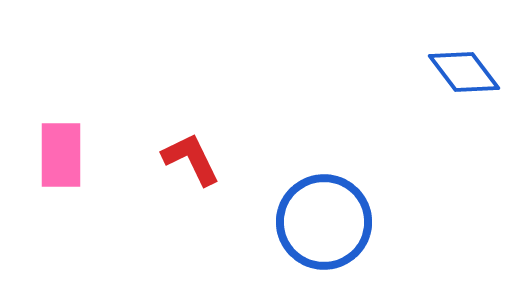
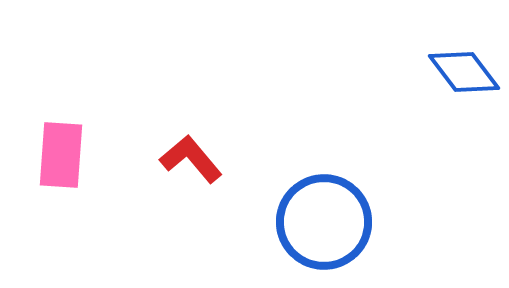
pink rectangle: rotated 4 degrees clockwise
red L-shape: rotated 14 degrees counterclockwise
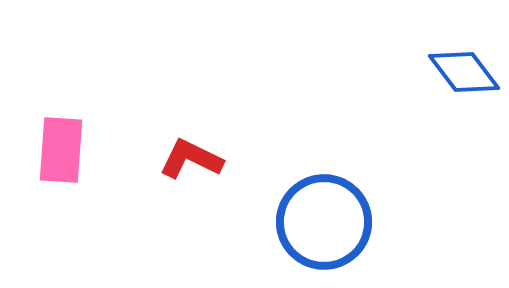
pink rectangle: moved 5 px up
red L-shape: rotated 24 degrees counterclockwise
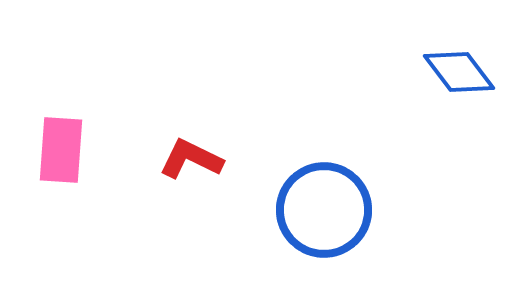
blue diamond: moved 5 px left
blue circle: moved 12 px up
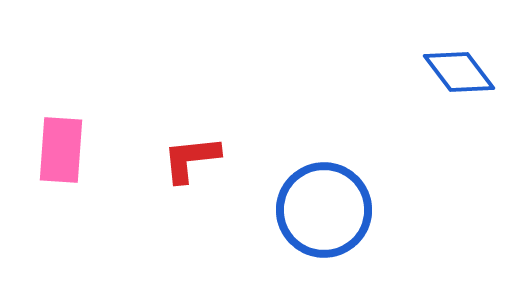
red L-shape: rotated 32 degrees counterclockwise
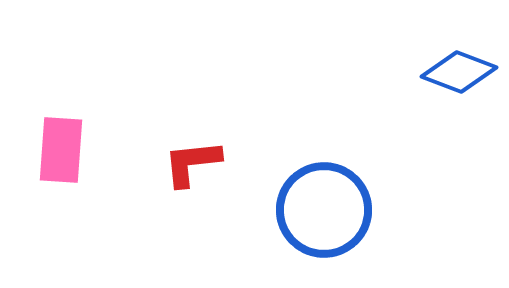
blue diamond: rotated 32 degrees counterclockwise
red L-shape: moved 1 px right, 4 px down
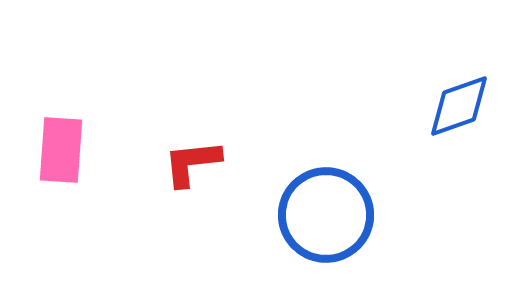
blue diamond: moved 34 px down; rotated 40 degrees counterclockwise
blue circle: moved 2 px right, 5 px down
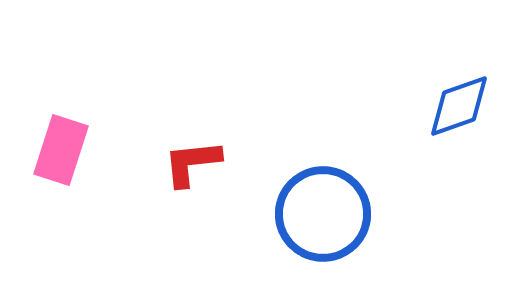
pink rectangle: rotated 14 degrees clockwise
blue circle: moved 3 px left, 1 px up
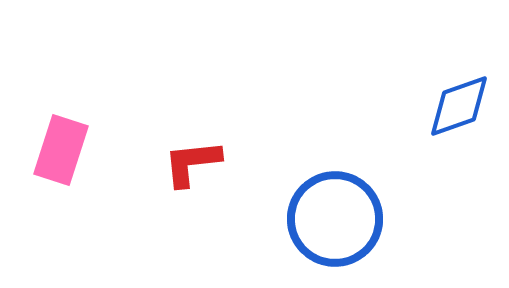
blue circle: moved 12 px right, 5 px down
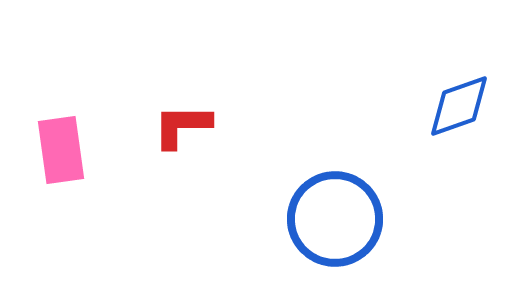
pink rectangle: rotated 26 degrees counterclockwise
red L-shape: moved 10 px left, 37 px up; rotated 6 degrees clockwise
